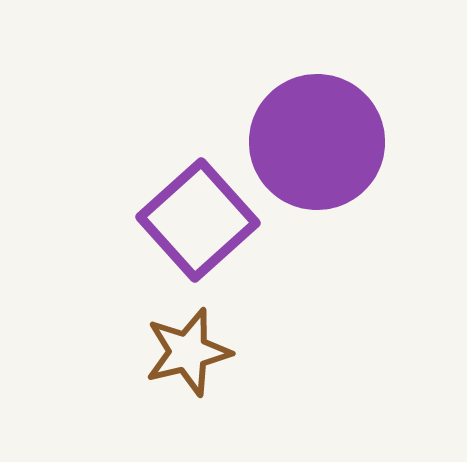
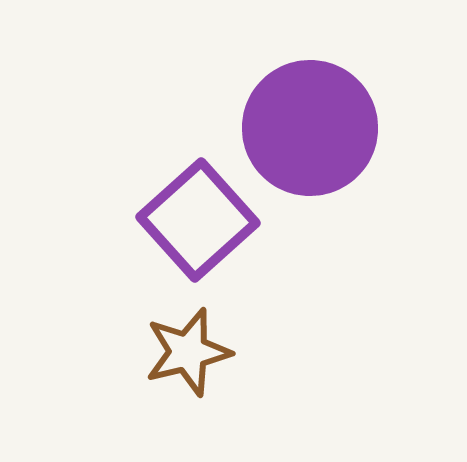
purple circle: moved 7 px left, 14 px up
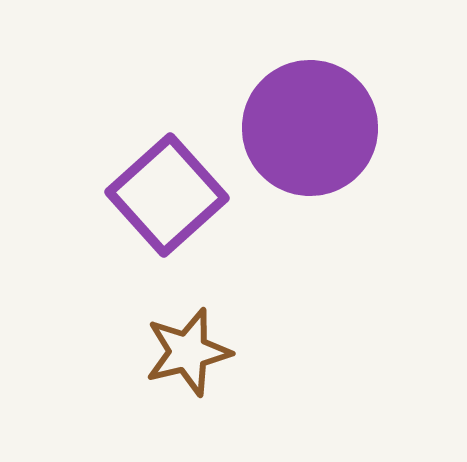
purple square: moved 31 px left, 25 px up
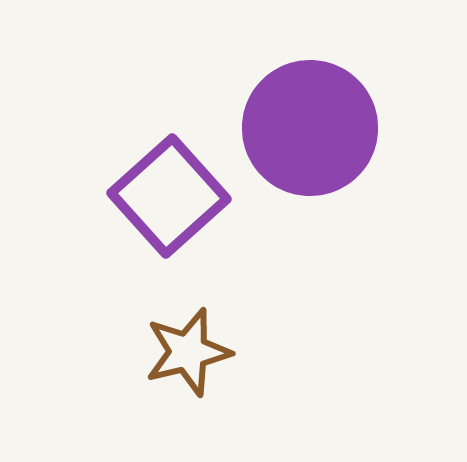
purple square: moved 2 px right, 1 px down
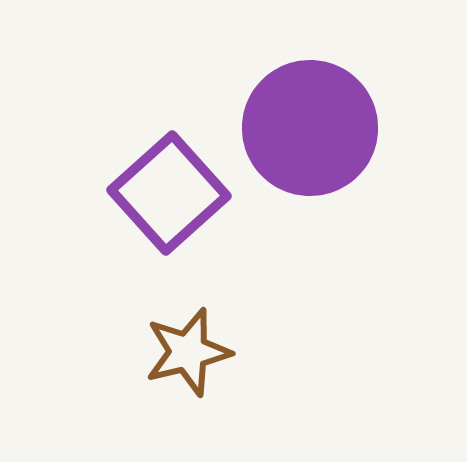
purple square: moved 3 px up
